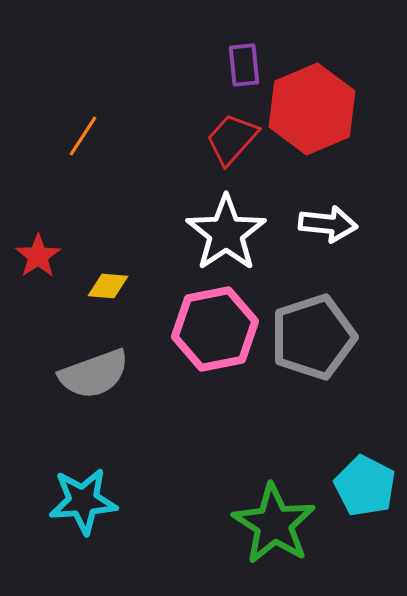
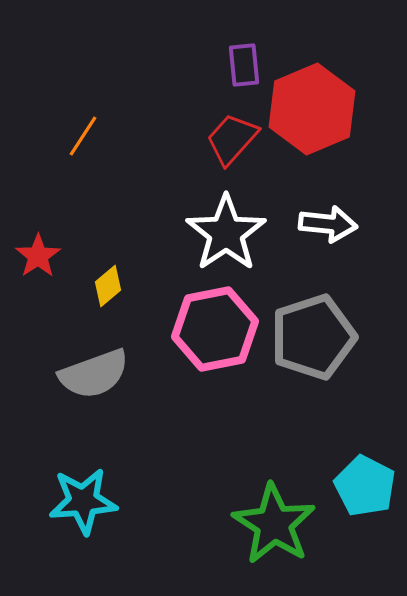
yellow diamond: rotated 45 degrees counterclockwise
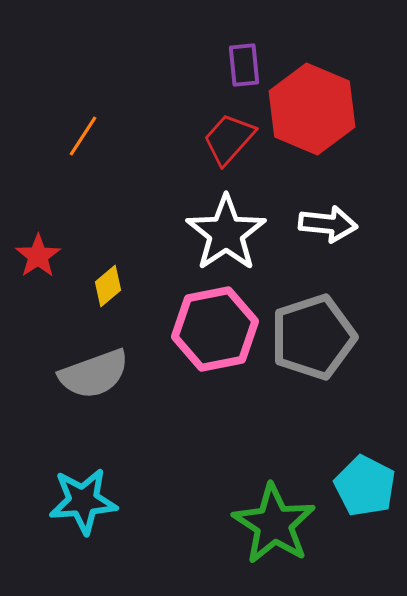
red hexagon: rotated 14 degrees counterclockwise
red trapezoid: moved 3 px left
